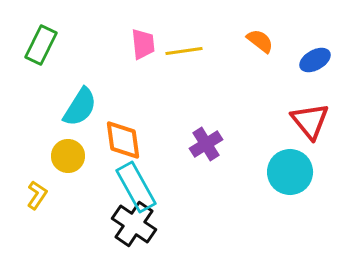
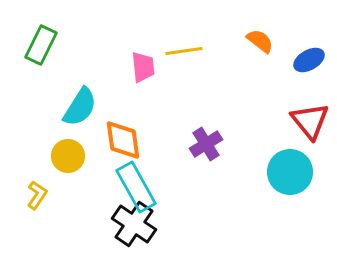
pink trapezoid: moved 23 px down
blue ellipse: moved 6 px left
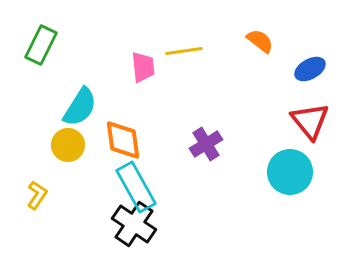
blue ellipse: moved 1 px right, 9 px down
yellow circle: moved 11 px up
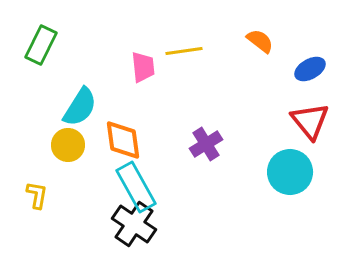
yellow L-shape: rotated 24 degrees counterclockwise
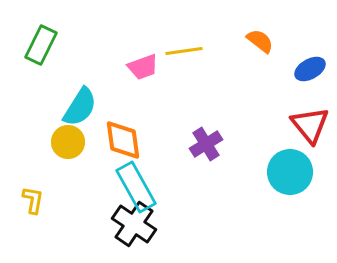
pink trapezoid: rotated 76 degrees clockwise
red triangle: moved 4 px down
yellow circle: moved 3 px up
yellow L-shape: moved 4 px left, 5 px down
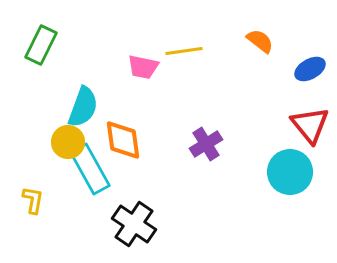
pink trapezoid: rotated 32 degrees clockwise
cyan semicircle: moved 3 px right; rotated 12 degrees counterclockwise
cyan rectangle: moved 46 px left, 18 px up
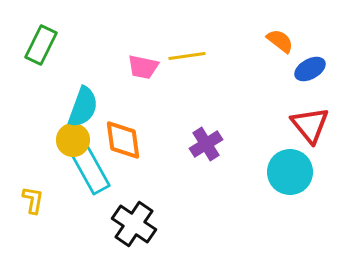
orange semicircle: moved 20 px right
yellow line: moved 3 px right, 5 px down
yellow circle: moved 5 px right, 2 px up
